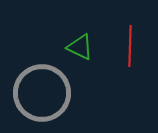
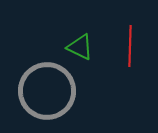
gray circle: moved 5 px right, 2 px up
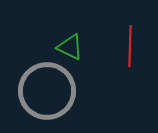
green triangle: moved 10 px left
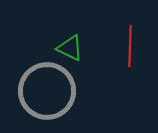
green triangle: moved 1 px down
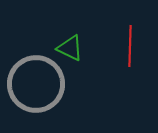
gray circle: moved 11 px left, 7 px up
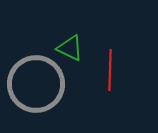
red line: moved 20 px left, 24 px down
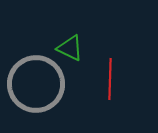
red line: moved 9 px down
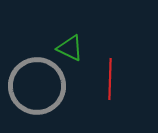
gray circle: moved 1 px right, 2 px down
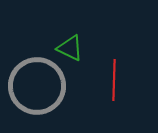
red line: moved 4 px right, 1 px down
